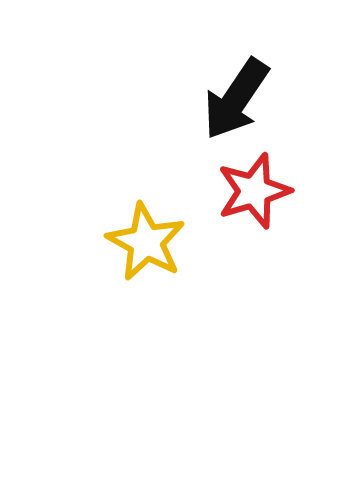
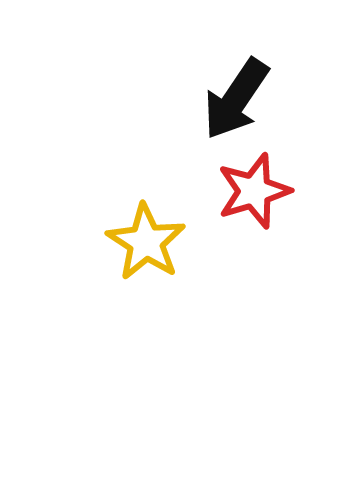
yellow star: rotated 4 degrees clockwise
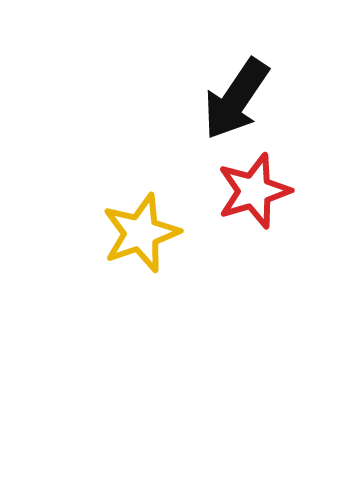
yellow star: moved 5 px left, 9 px up; rotated 20 degrees clockwise
